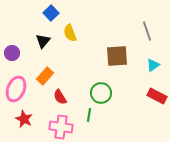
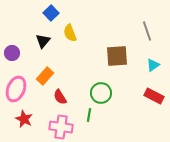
red rectangle: moved 3 px left
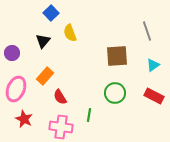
green circle: moved 14 px right
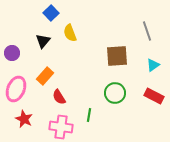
red semicircle: moved 1 px left
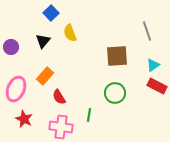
purple circle: moved 1 px left, 6 px up
red rectangle: moved 3 px right, 10 px up
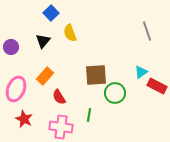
brown square: moved 21 px left, 19 px down
cyan triangle: moved 12 px left, 7 px down
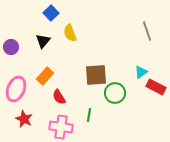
red rectangle: moved 1 px left, 1 px down
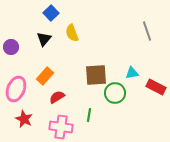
yellow semicircle: moved 2 px right
black triangle: moved 1 px right, 2 px up
cyan triangle: moved 9 px left, 1 px down; rotated 24 degrees clockwise
red semicircle: moved 2 px left; rotated 91 degrees clockwise
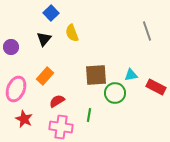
cyan triangle: moved 1 px left, 2 px down
red semicircle: moved 4 px down
